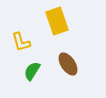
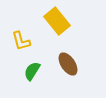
yellow rectangle: rotated 20 degrees counterclockwise
yellow L-shape: moved 1 px up
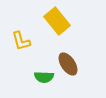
green semicircle: moved 12 px right, 6 px down; rotated 120 degrees counterclockwise
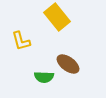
yellow rectangle: moved 4 px up
brown ellipse: rotated 20 degrees counterclockwise
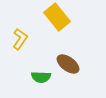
yellow L-shape: moved 1 px left, 2 px up; rotated 130 degrees counterclockwise
green semicircle: moved 3 px left
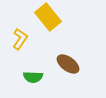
yellow rectangle: moved 9 px left
green semicircle: moved 8 px left
